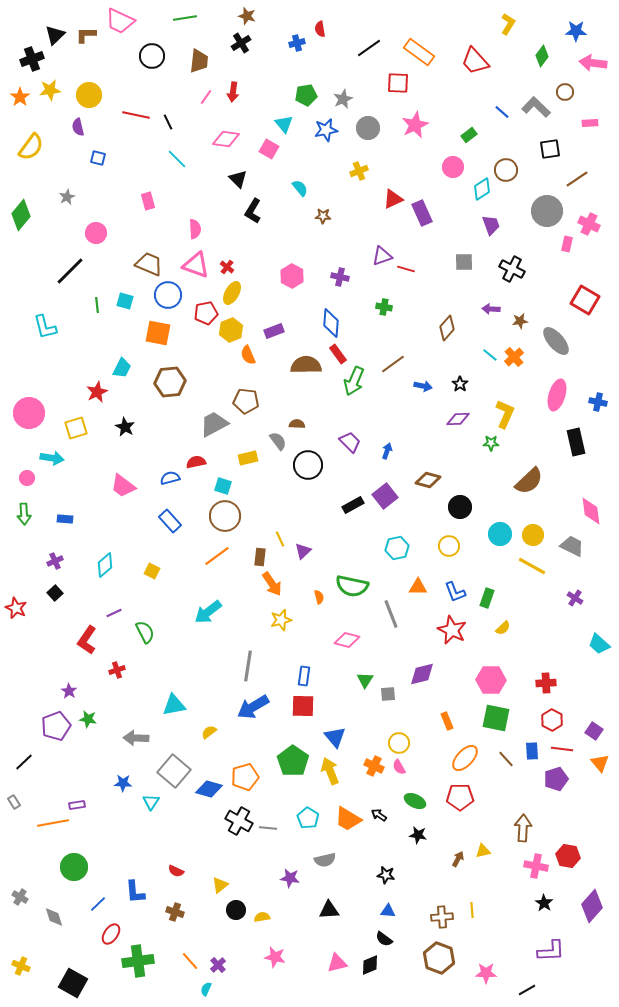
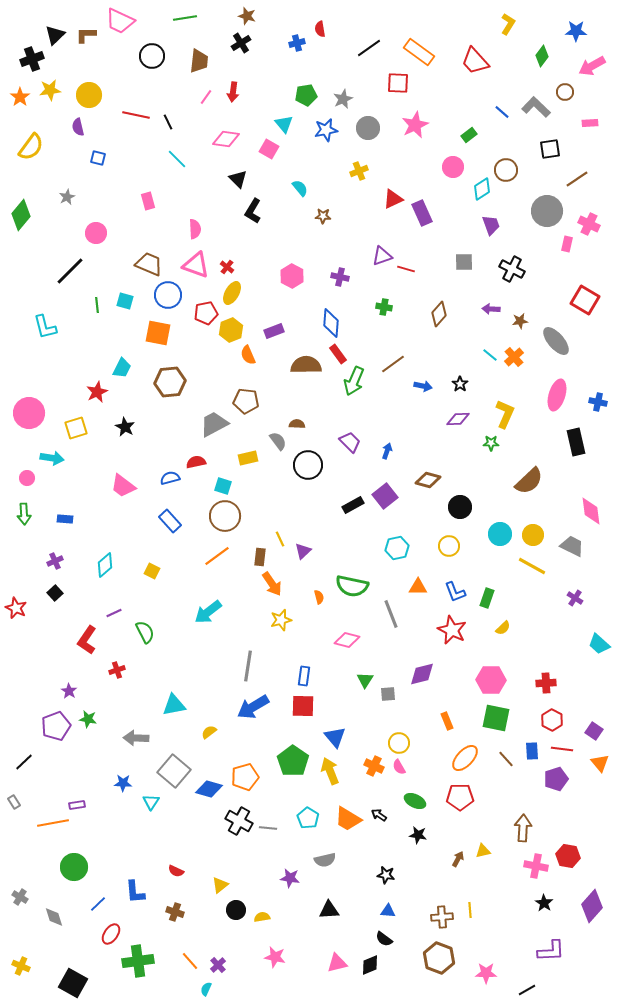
pink arrow at (593, 63): moved 1 px left, 3 px down; rotated 36 degrees counterclockwise
brown diamond at (447, 328): moved 8 px left, 14 px up
yellow line at (472, 910): moved 2 px left
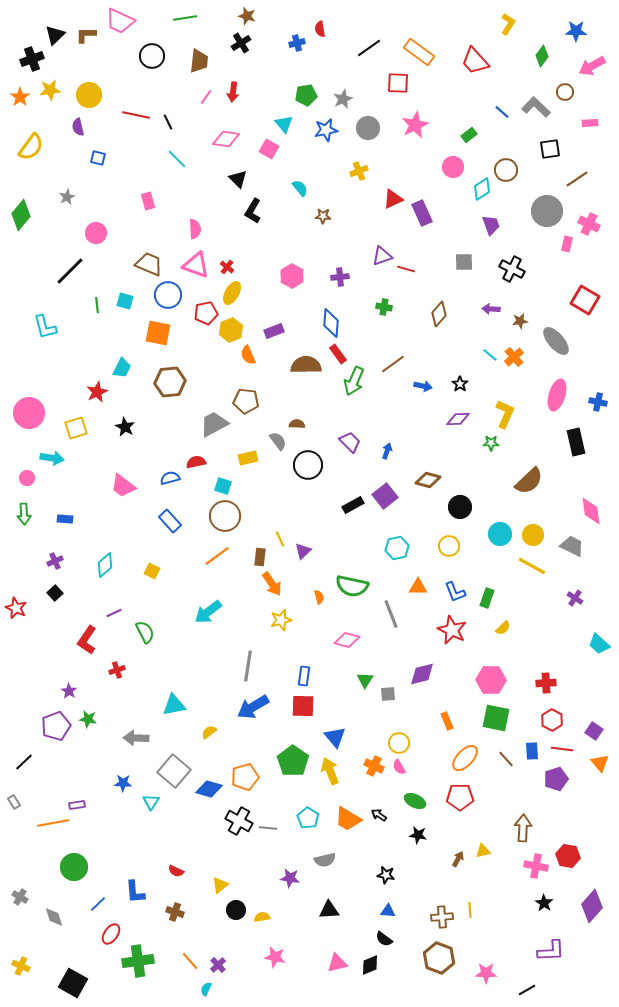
purple cross at (340, 277): rotated 18 degrees counterclockwise
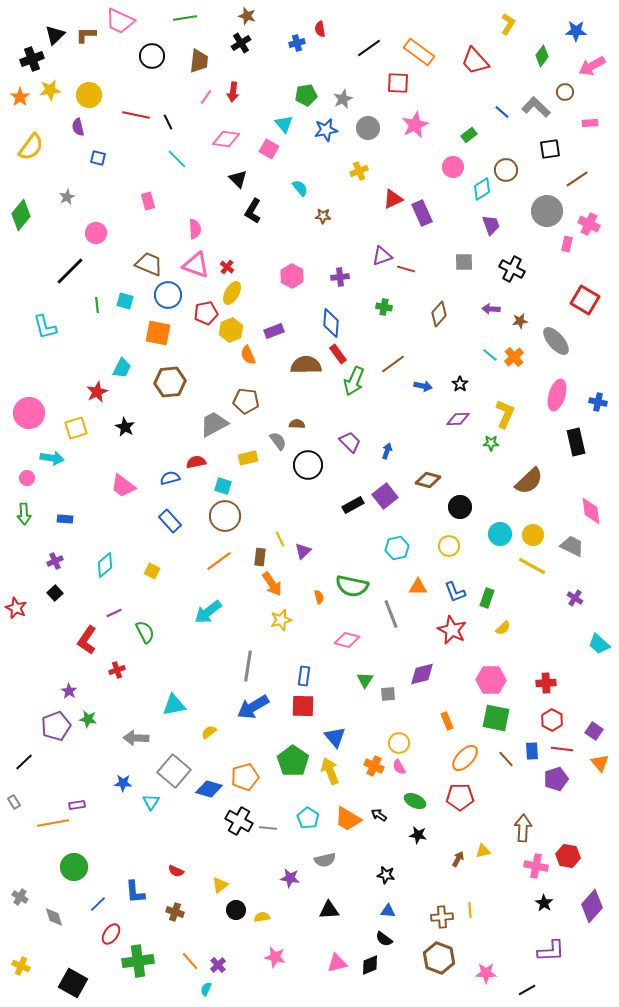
orange line at (217, 556): moved 2 px right, 5 px down
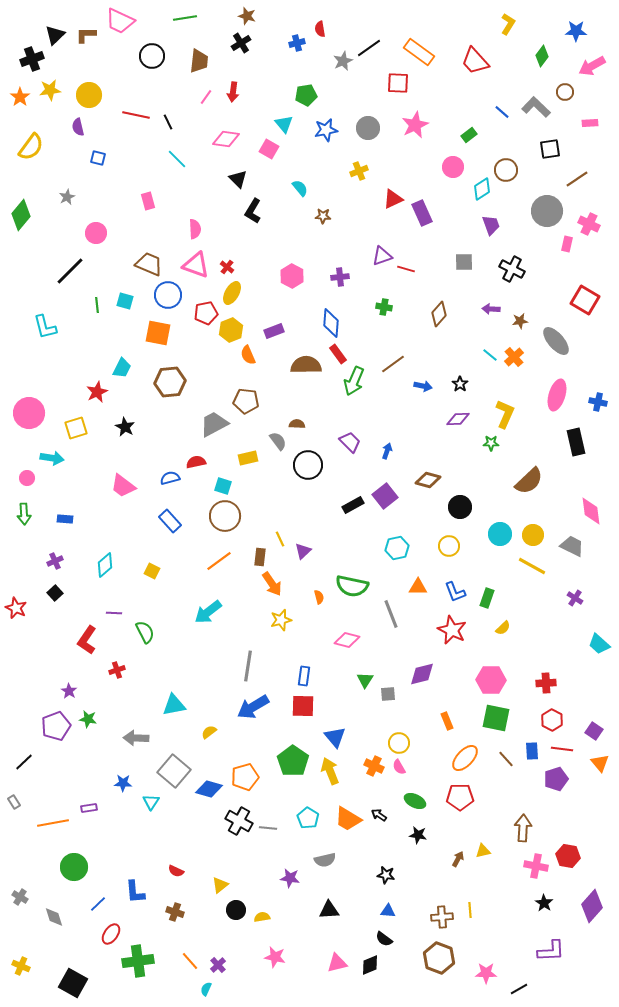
gray star at (343, 99): moved 38 px up
purple line at (114, 613): rotated 28 degrees clockwise
purple rectangle at (77, 805): moved 12 px right, 3 px down
black line at (527, 990): moved 8 px left, 1 px up
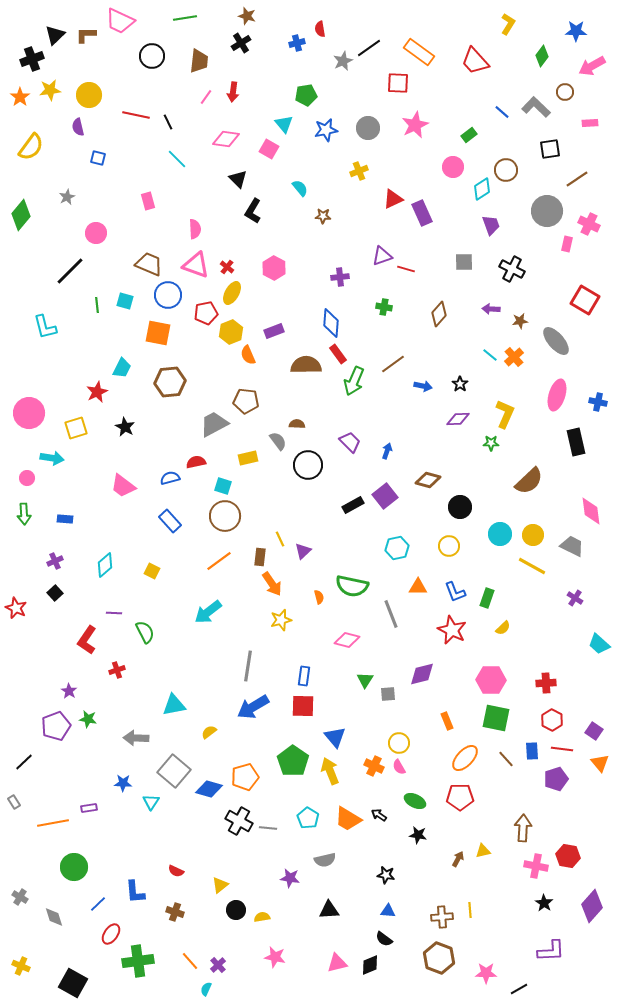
pink hexagon at (292, 276): moved 18 px left, 8 px up
yellow hexagon at (231, 330): moved 2 px down
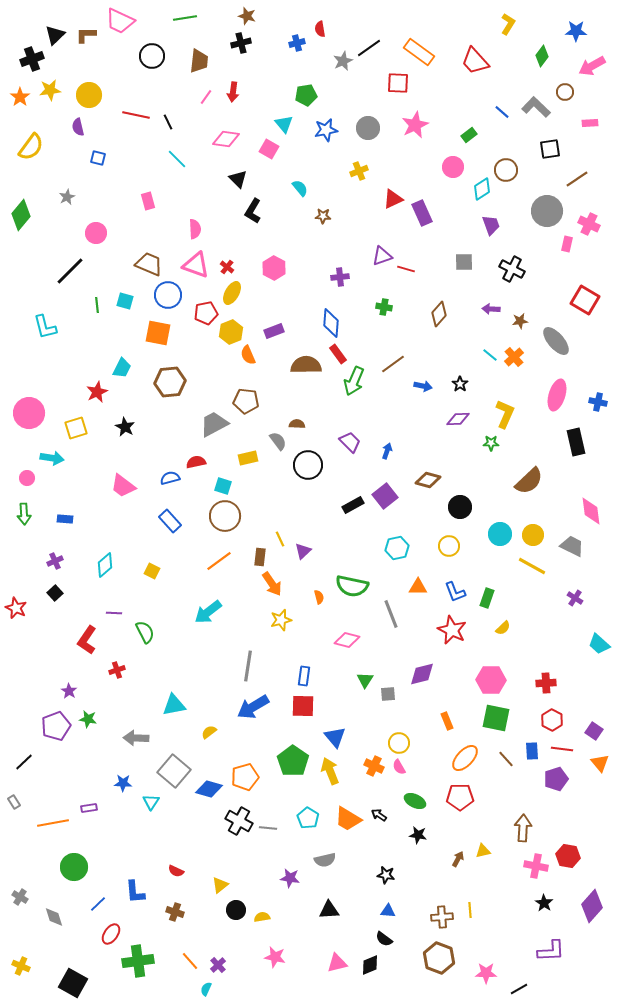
black cross at (241, 43): rotated 18 degrees clockwise
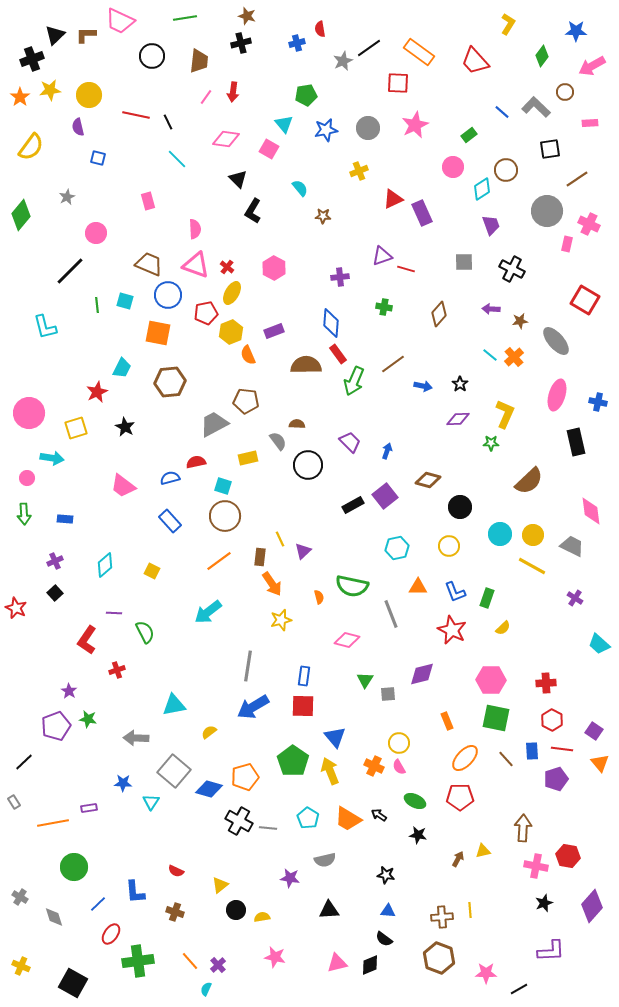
black star at (544, 903): rotated 18 degrees clockwise
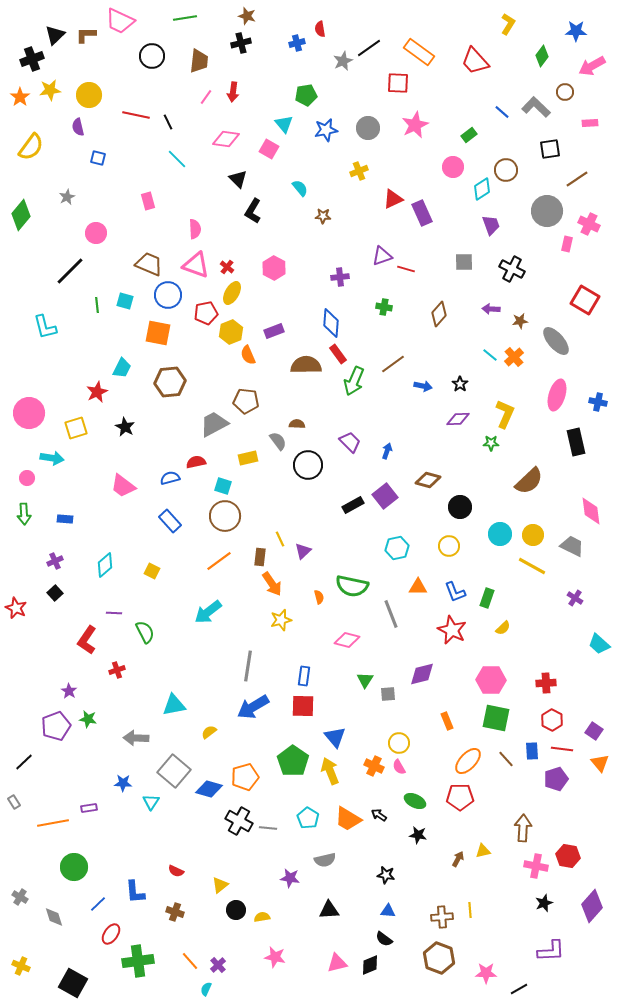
orange ellipse at (465, 758): moved 3 px right, 3 px down
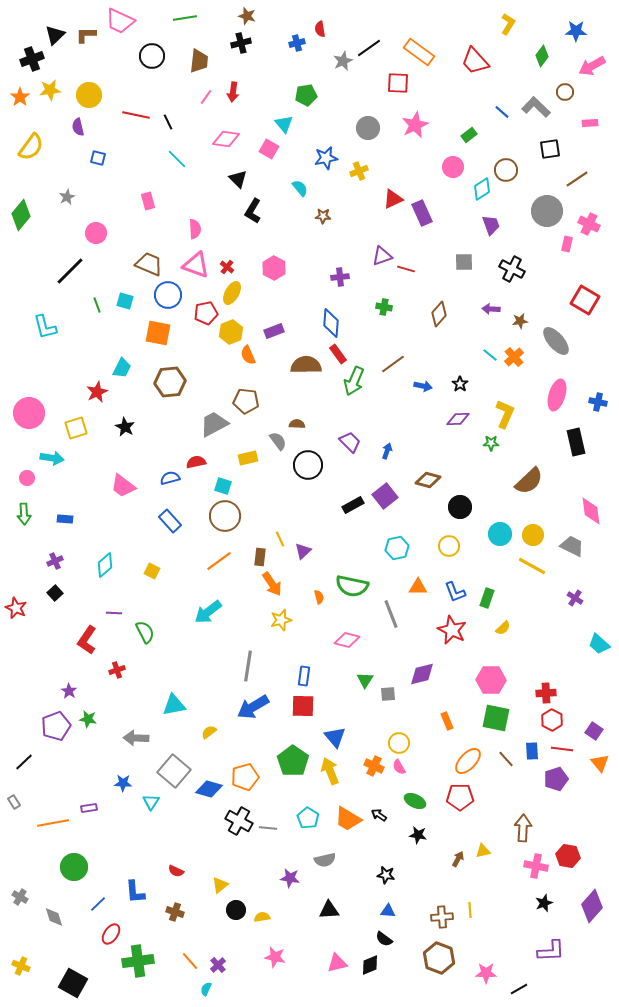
blue star at (326, 130): moved 28 px down
green line at (97, 305): rotated 14 degrees counterclockwise
red cross at (546, 683): moved 10 px down
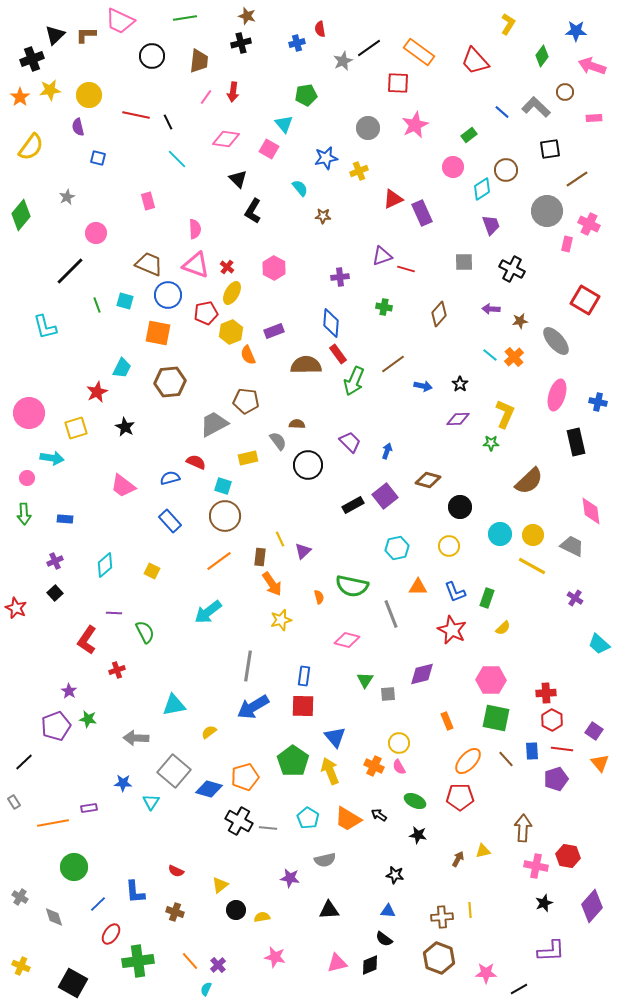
pink arrow at (592, 66): rotated 48 degrees clockwise
pink rectangle at (590, 123): moved 4 px right, 5 px up
red semicircle at (196, 462): rotated 36 degrees clockwise
black star at (386, 875): moved 9 px right
